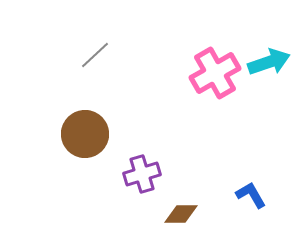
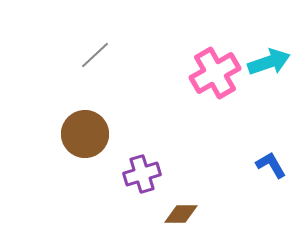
blue L-shape: moved 20 px right, 30 px up
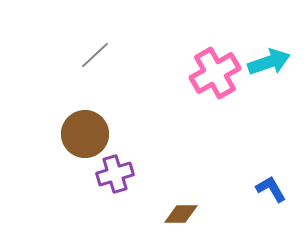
blue L-shape: moved 24 px down
purple cross: moved 27 px left
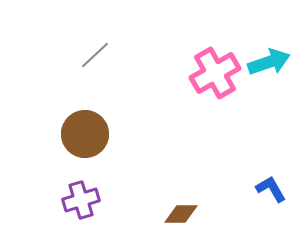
purple cross: moved 34 px left, 26 px down
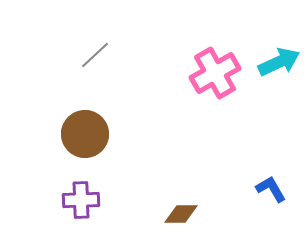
cyan arrow: moved 10 px right; rotated 6 degrees counterclockwise
purple cross: rotated 15 degrees clockwise
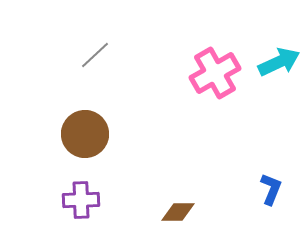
blue L-shape: rotated 52 degrees clockwise
brown diamond: moved 3 px left, 2 px up
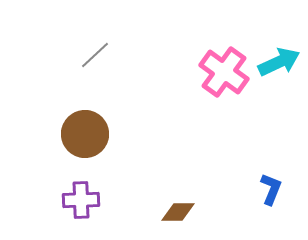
pink cross: moved 9 px right, 1 px up; rotated 24 degrees counterclockwise
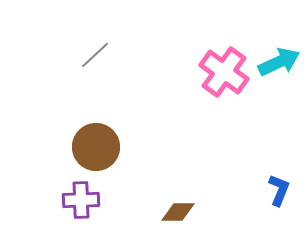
brown circle: moved 11 px right, 13 px down
blue L-shape: moved 8 px right, 1 px down
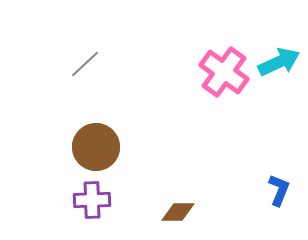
gray line: moved 10 px left, 9 px down
purple cross: moved 11 px right
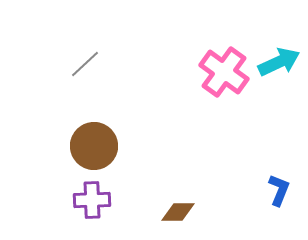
brown circle: moved 2 px left, 1 px up
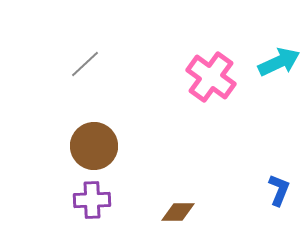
pink cross: moved 13 px left, 5 px down
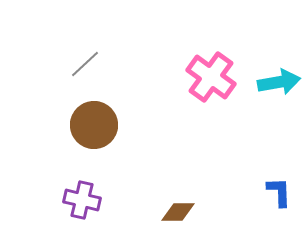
cyan arrow: moved 20 px down; rotated 15 degrees clockwise
brown circle: moved 21 px up
blue L-shape: moved 2 px down; rotated 24 degrees counterclockwise
purple cross: moved 10 px left; rotated 15 degrees clockwise
